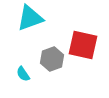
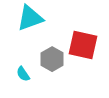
gray hexagon: rotated 10 degrees counterclockwise
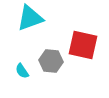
gray hexagon: moved 1 px left, 2 px down; rotated 25 degrees counterclockwise
cyan semicircle: moved 1 px left, 3 px up
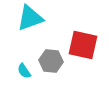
cyan semicircle: moved 2 px right
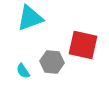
gray hexagon: moved 1 px right, 1 px down
cyan semicircle: moved 1 px left
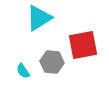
cyan triangle: moved 9 px right; rotated 12 degrees counterclockwise
red square: rotated 24 degrees counterclockwise
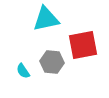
cyan triangle: moved 7 px right, 1 px down; rotated 20 degrees clockwise
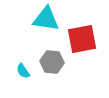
cyan triangle: rotated 20 degrees clockwise
red square: moved 1 px left, 6 px up
